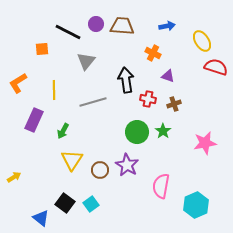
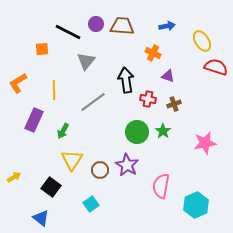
gray line: rotated 20 degrees counterclockwise
black square: moved 14 px left, 16 px up
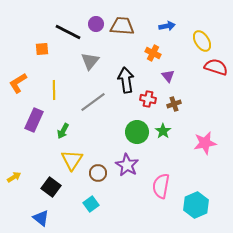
gray triangle: moved 4 px right
purple triangle: rotated 32 degrees clockwise
brown circle: moved 2 px left, 3 px down
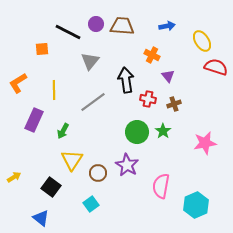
orange cross: moved 1 px left, 2 px down
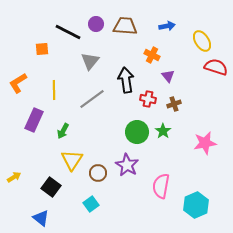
brown trapezoid: moved 3 px right
gray line: moved 1 px left, 3 px up
